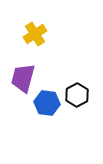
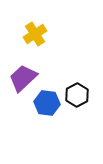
purple trapezoid: rotated 32 degrees clockwise
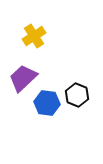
yellow cross: moved 1 px left, 2 px down
black hexagon: rotated 10 degrees counterclockwise
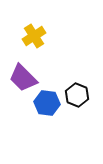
purple trapezoid: rotated 92 degrees counterclockwise
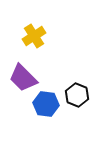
blue hexagon: moved 1 px left, 1 px down
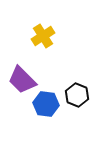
yellow cross: moved 9 px right
purple trapezoid: moved 1 px left, 2 px down
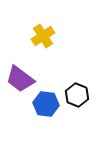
purple trapezoid: moved 2 px left, 1 px up; rotated 8 degrees counterclockwise
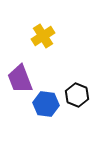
purple trapezoid: rotated 32 degrees clockwise
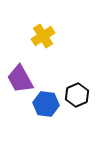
purple trapezoid: rotated 8 degrees counterclockwise
black hexagon: rotated 15 degrees clockwise
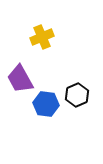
yellow cross: moved 1 px left, 1 px down; rotated 10 degrees clockwise
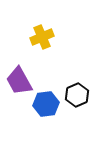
purple trapezoid: moved 1 px left, 2 px down
blue hexagon: rotated 15 degrees counterclockwise
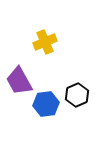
yellow cross: moved 3 px right, 5 px down
